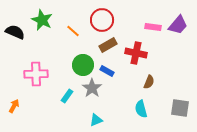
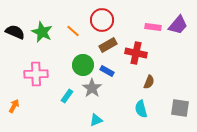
green star: moved 12 px down
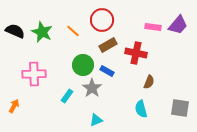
black semicircle: moved 1 px up
pink cross: moved 2 px left
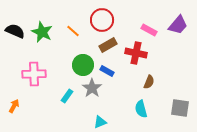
pink rectangle: moved 4 px left, 3 px down; rotated 21 degrees clockwise
cyan triangle: moved 4 px right, 2 px down
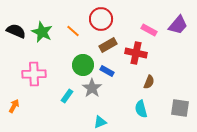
red circle: moved 1 px left, 1 px up
black semicircle: moved 1 px right
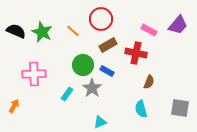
cyan rectangle: moved 2 px up
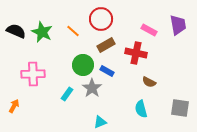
purple trapezoid: rotated 50 degrees counterclockwise
brown rectangle: moved 2 px left
pink cross: moved 1 px left
brown semicircle: rotated 96 degrees clockwise
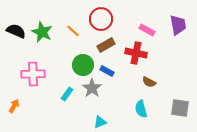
pink rectangle: moved 2 px left
